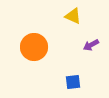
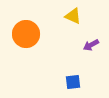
orange circle: moved 8 px left, 13 px up
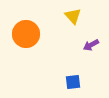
yellow triangle: rotated 24 degrees clockwise
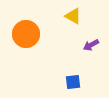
yellow triangle: rotated 18 degrees counterclockwise
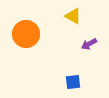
purple arrow: moved 2 px left, 1 px up
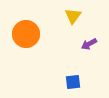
yellow triangle: rotated 36 degrees clockwise
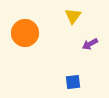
orange circle: moved 1 px left, 1 px up
purple arrow: moved 1 px right
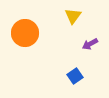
blue square: moved 2 px right, 6 px up; rotated 28 degrees counterclockwise
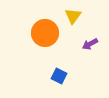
orange circle: moved 20 px right
blue square: moved 16 px left; rotated 28 degrees counterclockwise
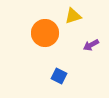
yellow triangle: rotated 36 degrees clockwise
purple arrow: moved 1 px right, 1 px down
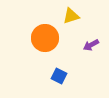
yellow triangle: moved 2 px left
orange circle: moved 5 px down
